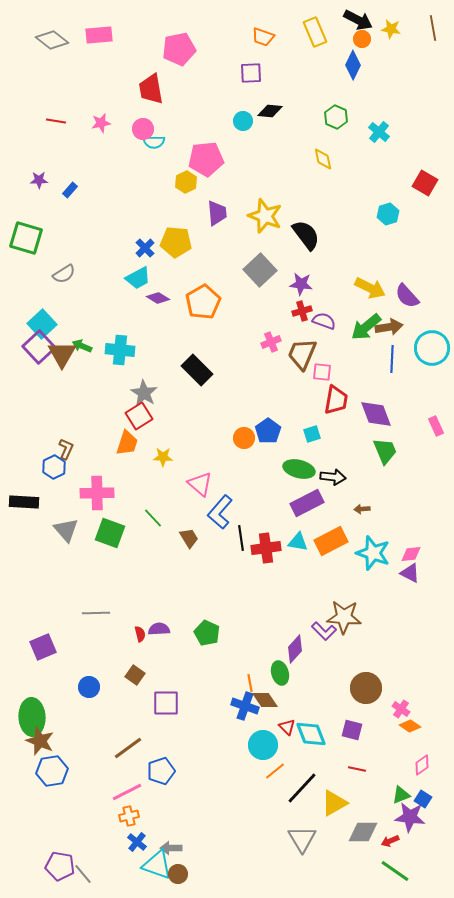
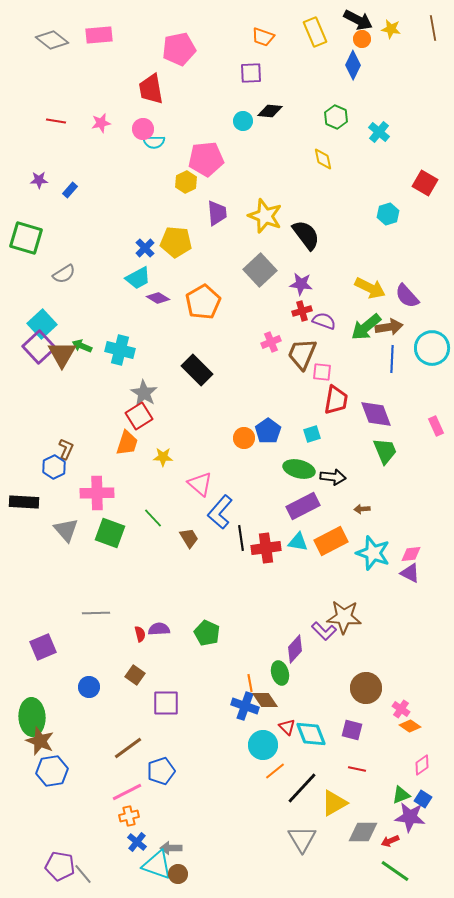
cyan cross at (120, 350): rotated 8 degrees clockwise
purple rectangle at (307, 503): moved 4 px left, 3 px down
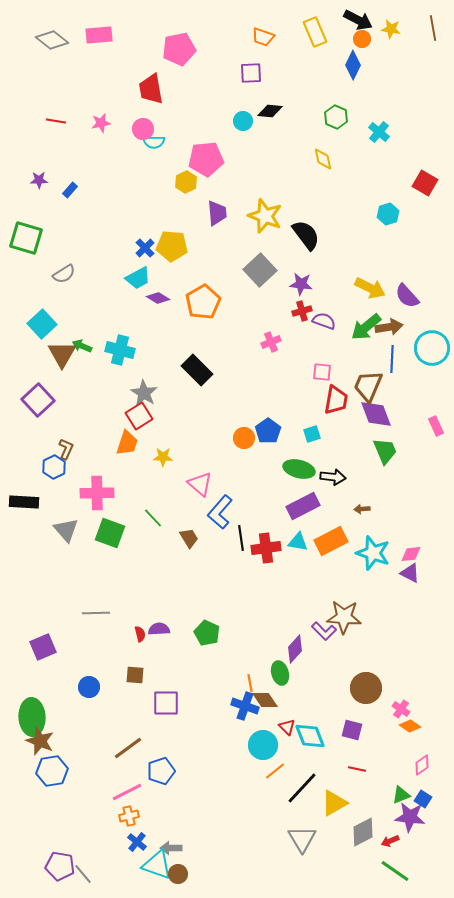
yellow pentagon at (176, 242): moved 4 px left, 4 px down
purple square at (39, 347): moved 1 px left, 53 px down
brown trapezoid at (302, 354): moved 66 px right, 32 px down
brown square at (135, 675): rotated 30 degrees counterclockwise
cyan diamond at (311, 734): moved 1 px left, 2 px down
gray diamond at (363, 832): rotated 28 degrees counterclockwise
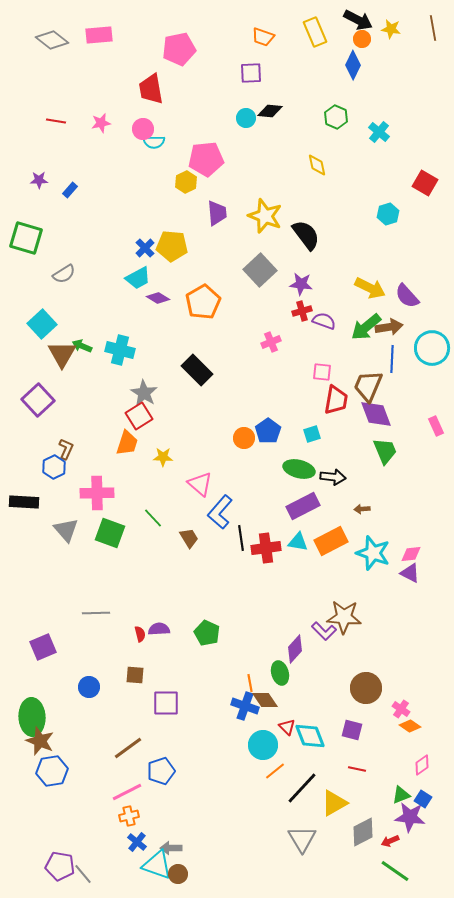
cyan circle at (243, 121): moved 3 px right, 3 px up
yellow diamond at (323, 159): moved 6 px left, 6 px down
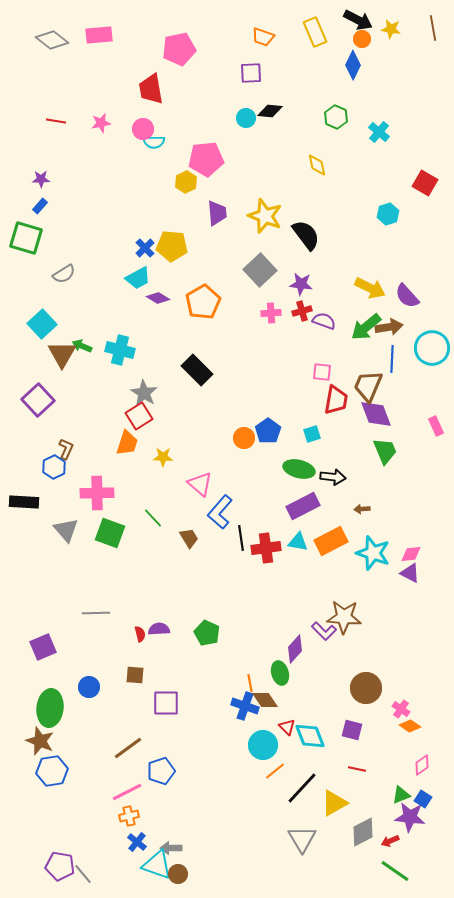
purple star at (39, 180): moved 2 px right, 1 px up
blue rectangle at (70, 190): moved 30 px left, 16 px down
pink cross at (271, 342): moved 29 px up; rotated 18 degrees clockwise
green ellipse at (32, 717): moved 18 px right, 9 px up; rotated 9 degrees clockwise
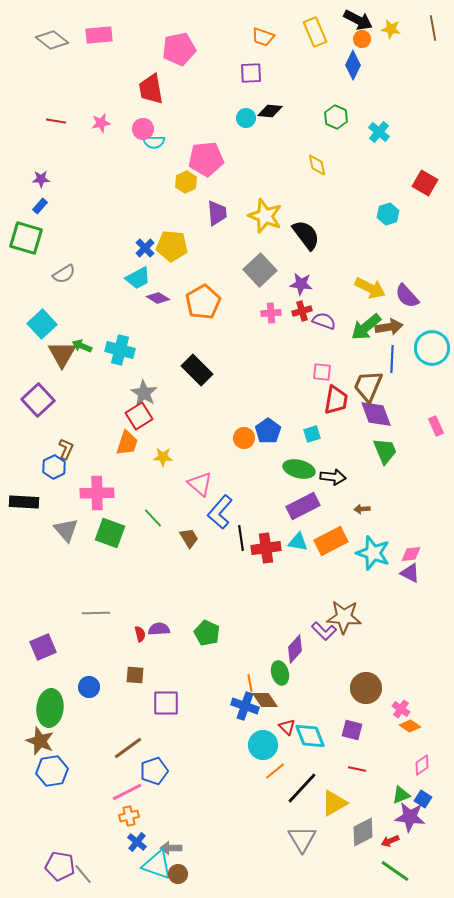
blue pentagon at (161, 771): moved 7 px left
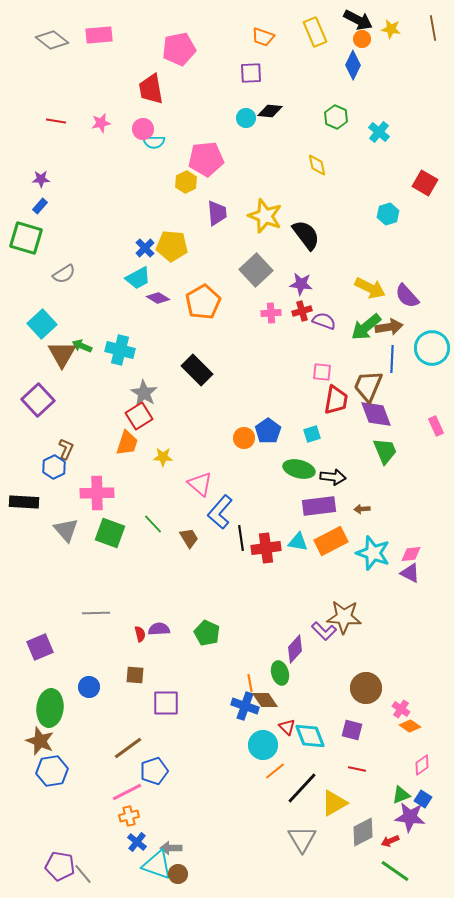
gray square at (260, 270): moved 4 px left
purple rectangle at (303, 506): moved 16 px right; rotated 20 degrees clockwise
green line at (153, 518): moved 6 px down
purple square at (43, 647): moved 3 px left
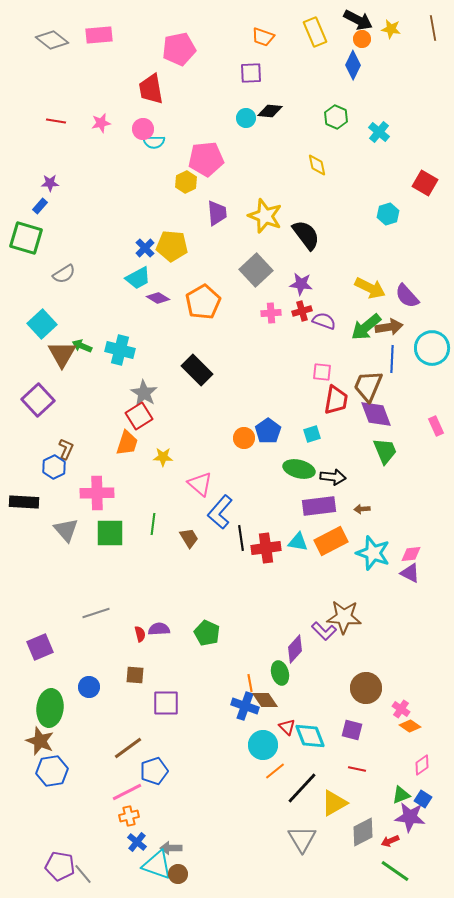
purple star at (41, 179): moved 9 px right, 4 px down
green line at (153, 524): rotated 50 degrees clockwise
green square at (110, 533): rotated 20 degrees counterclockwise
gray line at (96, 613): rotated 16 degrees counterclockwise
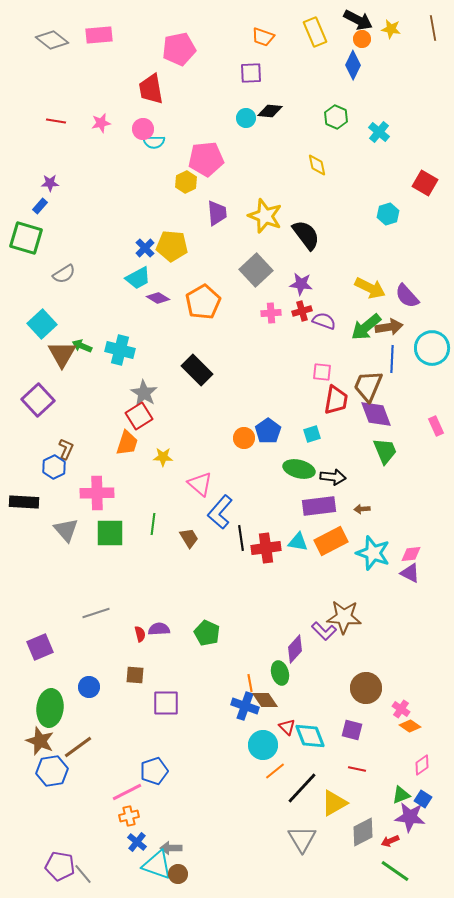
brown line at (128, 748): moved 50 px left, 1 px up
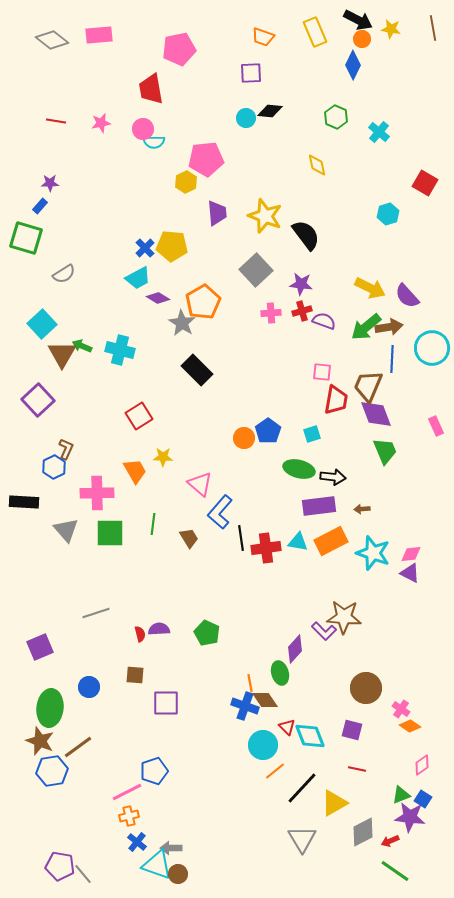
gray star at (144, 393): moved 38 px right, 70 px up
orange trapezoid at (127, 443): moved 8 px right, 28 px down; rotated 48 degrees counterclockwise
